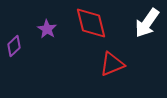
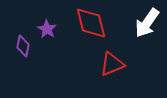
purple diamond: moved 9 px right; rotated 35 degrees counterclockwise
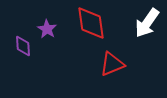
red diamond: rotated 6 degrees clockwise
purple diamond: rotated 15 degrees counterclockwise
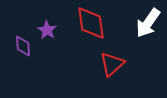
white arrow: moved 1 px right
purple star: moved 1 px down
red triangle: rotated 20 degrees counterclockwise
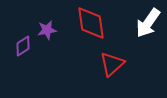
purple star: rotated 30 degrees clockwise
purple diamond: rotated 60 degrees clockwise
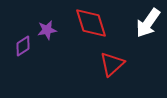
red diamond: rotated 9 degrees counterclockwise
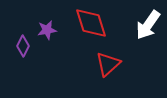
white arrow: moved 2 px down
purple diamond: rotated 30 degrees counterclockwise
red triangle: moved 4 px left
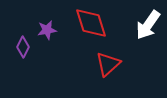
purple diamond: moved 1 px down
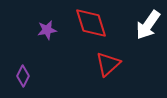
purple diamond: moved 29 px down
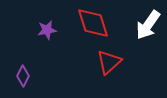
red diamond: moved 2 px right
red triangle: moved 1 px right, 2 px up
